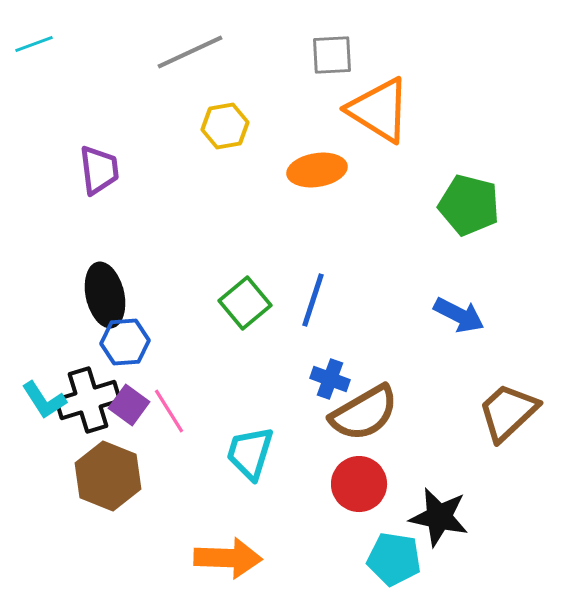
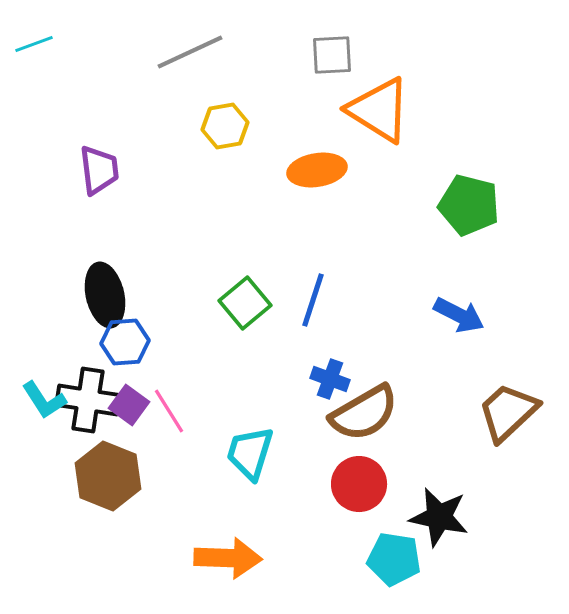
black cross: rotated 26 degrees clockwise
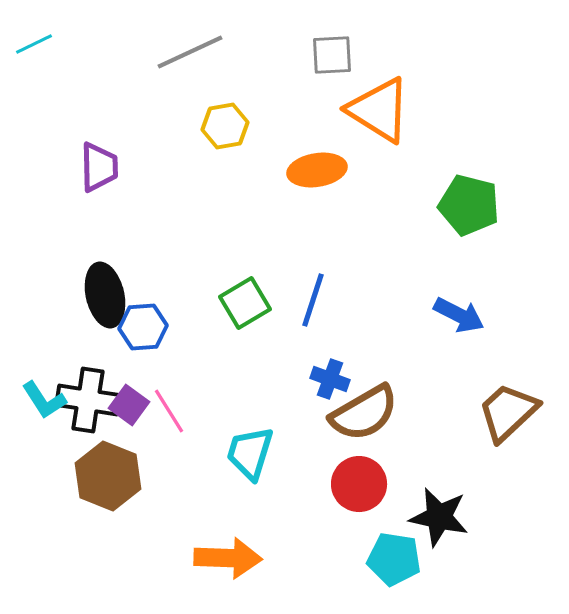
cyan line: rotated 6 degrees counterclockwise
purple trapezoid: moved 3 px up; rotated 6 degrees clockwise
green square: rotated 9 degrees clockwise
blue hexagon: moved 18 px right, 15 px up
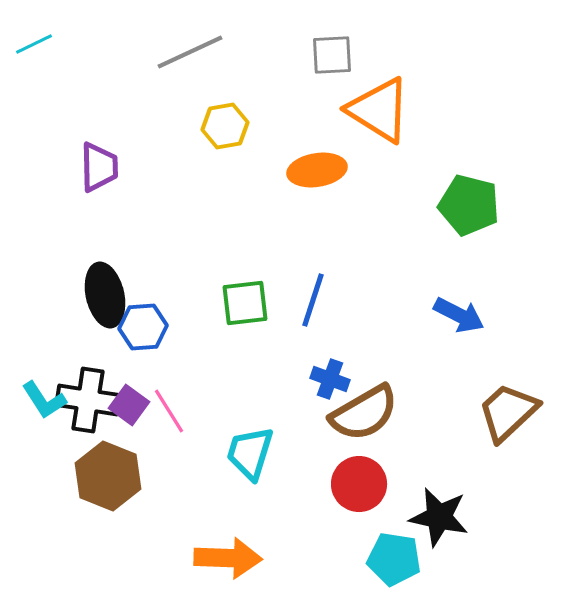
green square: rotated 24 degrees clockwise
